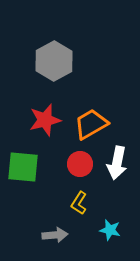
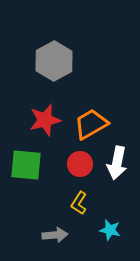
green square: moved 3 px right, 2 px up
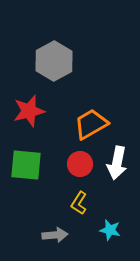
red star: moved 16 px left, 9 px up
